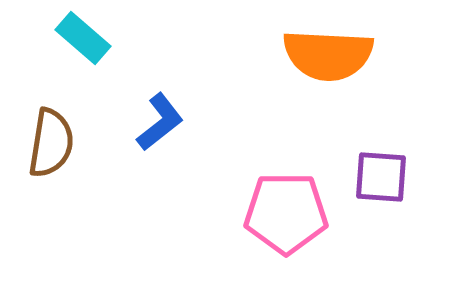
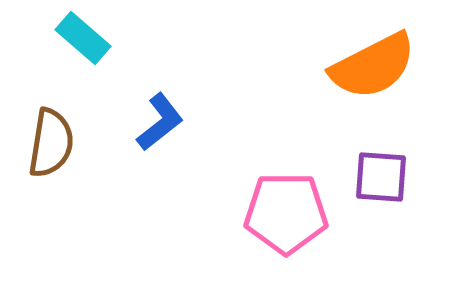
orange semicircle: moved 45 px right, 11 px down; rotated 30 degrees counterclockwise
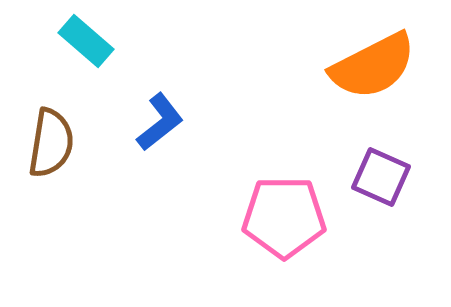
cyan rectangle: moved 3 px right, 3 px down
purple square: rotated 20 degrees clockwise
pink pentagon: moved 2 px left, 4 px down
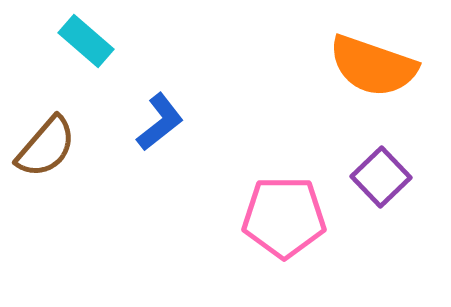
orange semicircle: rotated 46 degrees clockwise
brown semicircle: moved 5 px left, 4 px down; rotated 32 degrees clockwise
purple square: rotated 22 degrees clockwise
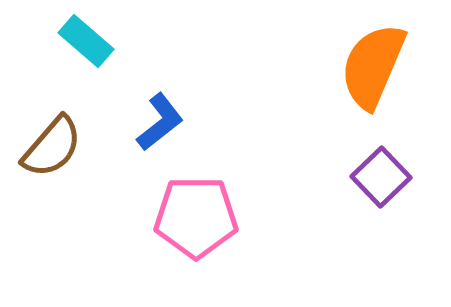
orange semicircle: rotated 94 degrees clockwise
brown semicircle: moved 6 px right
pink pentagon: moved 88 px left
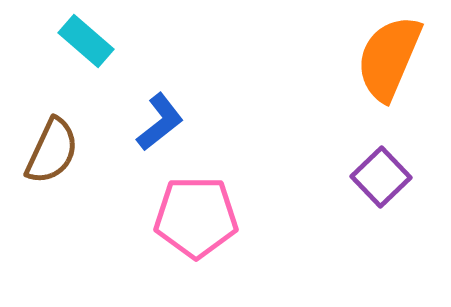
orange semicircle: moved 16 px right, 8 px up
brown semicircle: moved 4 px down; rotated 16 degrees counterclockwise
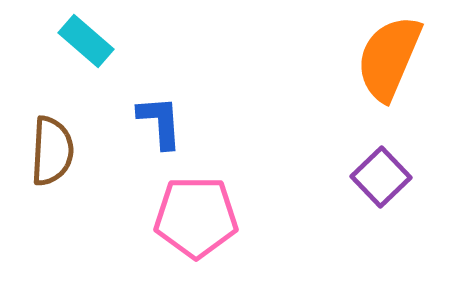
blue L-shape: rotated 56 degrees counterclockwise
brown semicircle: rotated 22 degrees counterclockwise
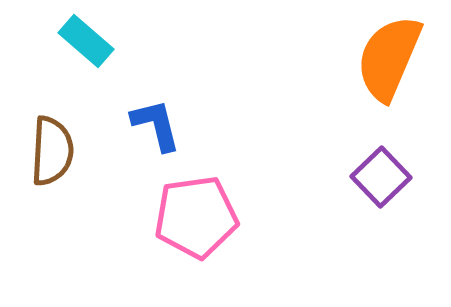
blue L-shape: moved 4 px left, 3 px down; rotated 10 degrees counterclockwise
pink pentagon: rotated 8 degrees counterclockwise
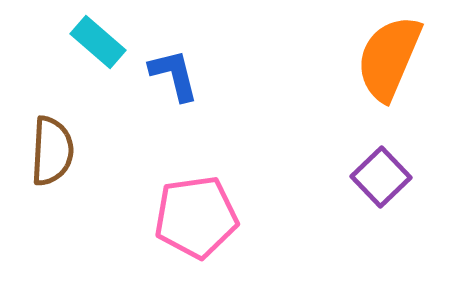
cyan rectangle: moved 12 px right, 1 px down
blue L-shape: moved 18 px right, 50 px up
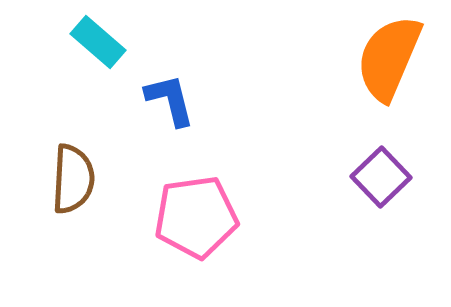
blue L-shape: moved 4 px left, 25 px down
brown semicircle: moved 21 px right, 28 px down
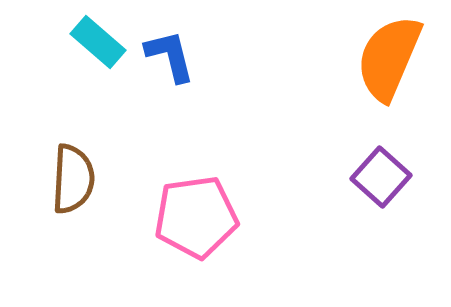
blue L-shape: moved 44 px up
purple square: rotated 4 degrees counterclockwise
